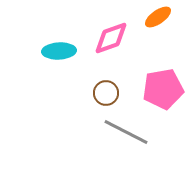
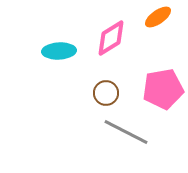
pink diamond: rotated 12 degrees counterclockwise
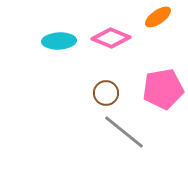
pink diamond: rotated 54 degrees clockwise
cyan ellipse: moved 10 px up
gray line: moved 2 px left; rotated 12 degrees clockwise
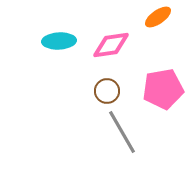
pink diamond: moved 7 px down; rotated 30 degrees counterclockwise
brown circle: moved 1 px right, 2 px up
gray line: moved 2 px left; rotated 21 degrees clockwise
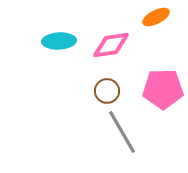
orange ellipse: moved 2 px left; rotated 8 degrees clockwise
pink pentagon: rotated 9 degrees clockwise
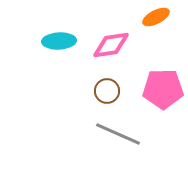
gray line: moved 4 px left, 2 px down; rotated 36 degrees counterclockwise
